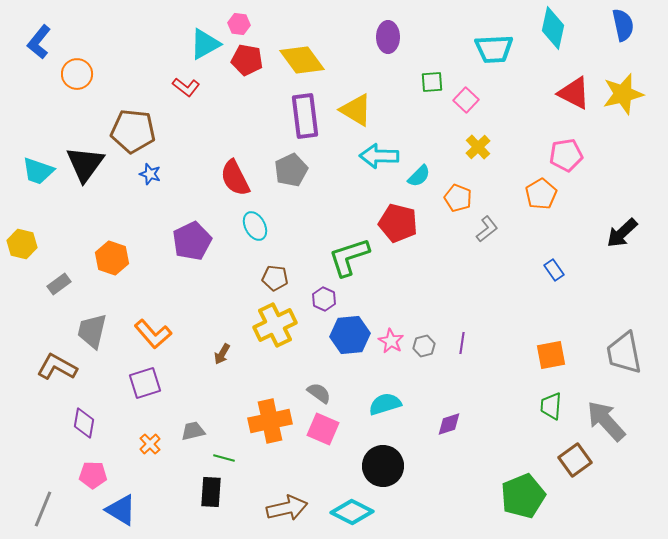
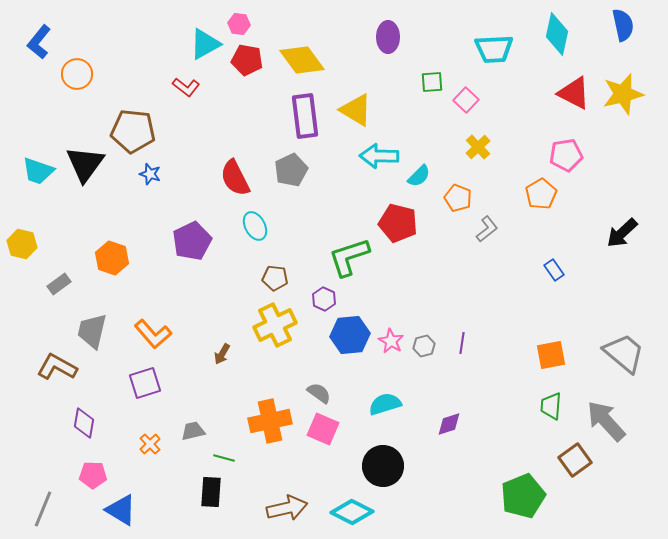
cyan diamond at (553, 28): moved 4 px right, 6 px down
gray trapezoid at (624, 353): rotated 141 degrees clockwise
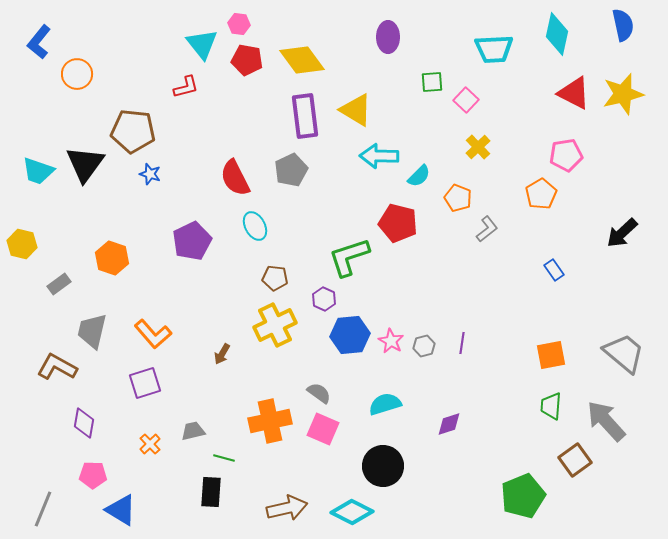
cyan triangle at (205, 44): moved 3 px left; rotated 40 degrees counterclockwise
red L-shape at (186, 87): rotated 52 degrees counterclockwise
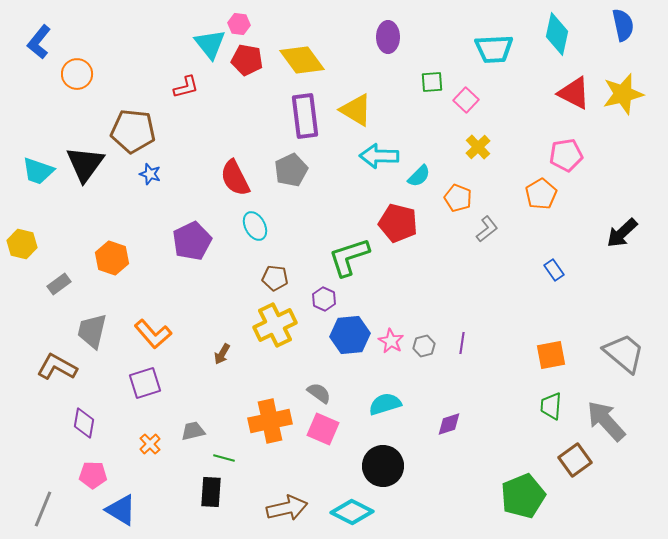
cyan triangle at (202, 44): moved 8 px right
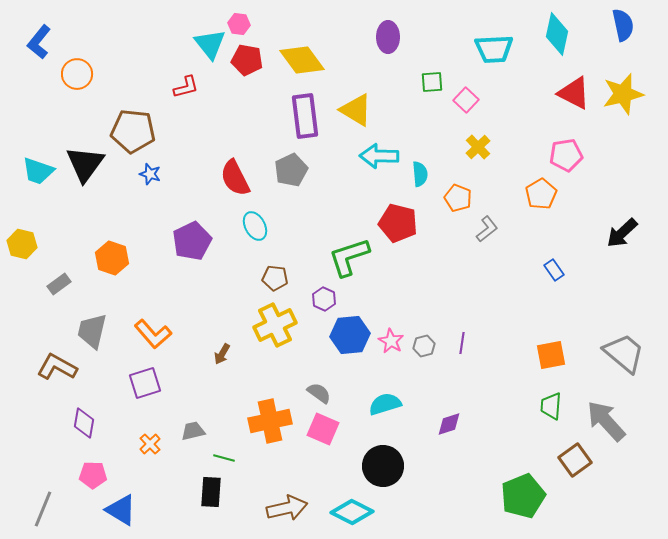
cyan semicircle at (419, 176): moved 1 px right, 2 px up; rotated 50 degrees counterclockwise
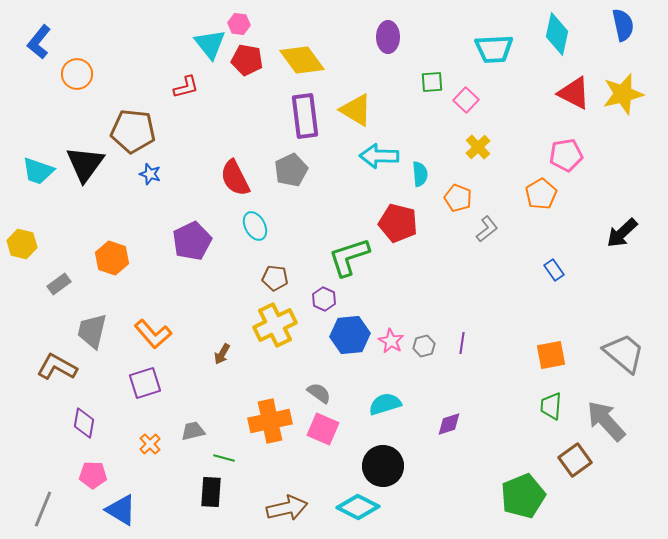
cyan diamond at (352, 512): moved 6 px right, 5 px up
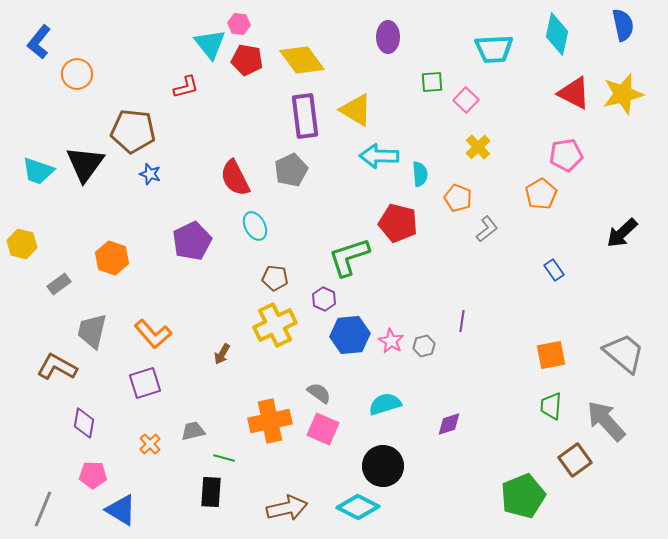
purple line at (462, 343): moved 22 px up
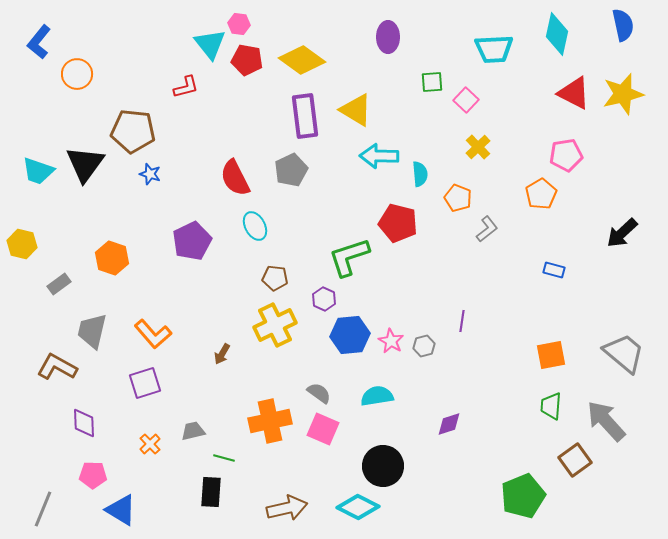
yellow diamond at (302, 60): rotated 18 degrees counterclockwise
blue rectangle at (554, 270): rotated 40 degrees counterclockwise
cyan semicircle at (385, 404): moved 8 px left, 8 px up; rotated 8 degrees clockwise
purple diamond at (84, 423): rotated 12 degrees counterclockwise
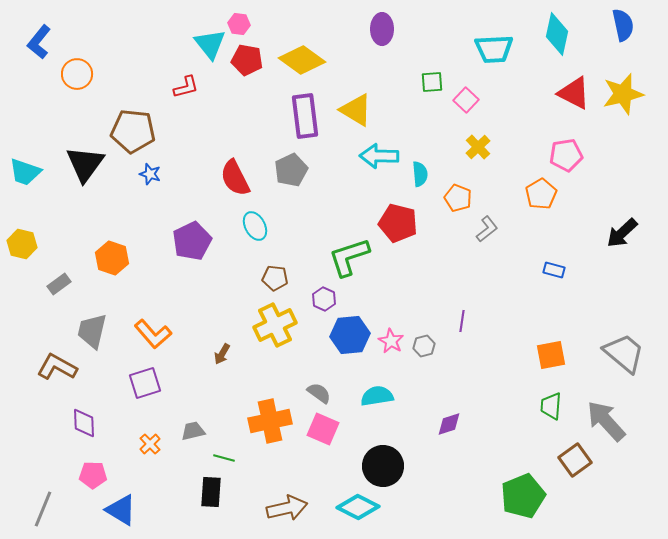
purple ellipse at (388, 37): moved 6 px left, 8 px up
cyan trapezoid at (38, 171): moved 13 px left, 1 px down
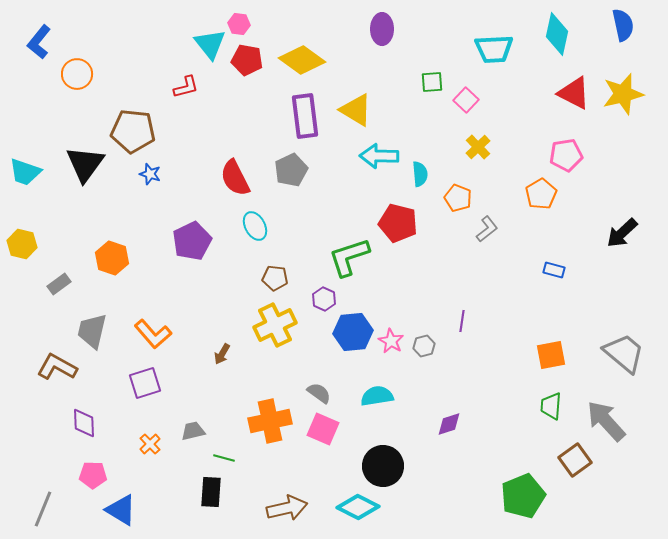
blue hexagon at (350, 335): moved 3 px right, 3 px up
